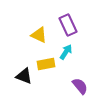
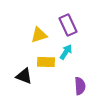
yellow triangle: rotated 42 degrees counterclockwise
yellow rectangle: moved 2 px up; rotated 12 degrees clockwise
purple semicircle: rotated 36 degrees clockwise
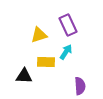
black triangle: rotated 18 degrees counterclockwise
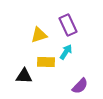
purple semicircle: rotated 48 degrees clockwise
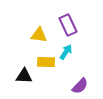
yellow triangle: rotated 24 degrees clockwise
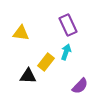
yellow triangle: moved 18 px left, 2 px up
cyan arrow: rotated 14 degrees counterclockwise
yellow rectangle: rotated 54 degrees counterclockwise
black triangle: moved 4 px right
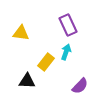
black triangle: moved 1 px left, 5 px down
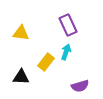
black triangle: moved 6 px left, 4 px up
purple semicircle: rotated 30 degrees clockwise
